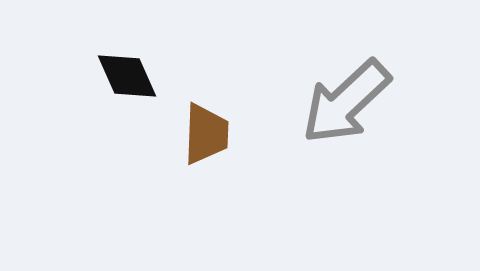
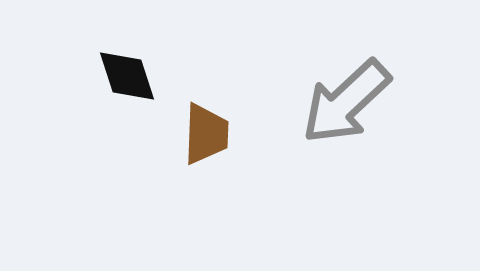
black diamond: rotated 6 degrees clockwise
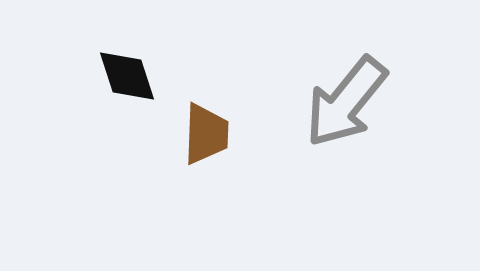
gray arrow: rotated 8 degrees counterclockwise
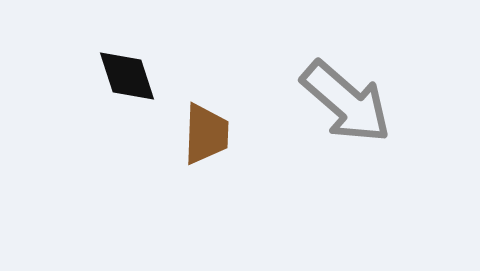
gray arrow: rotated 88 degrees counterclockwise
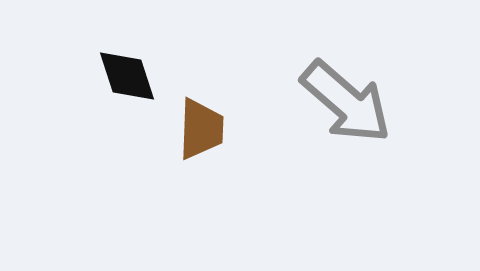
brown trapezoid: moved 5 px left, 5 px up
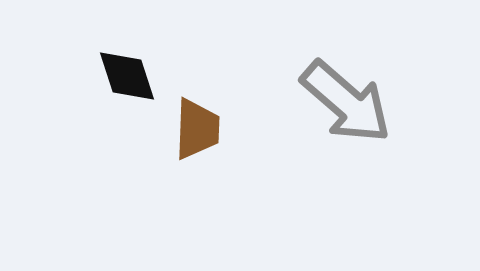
brown trapezoid: moved 4 px left
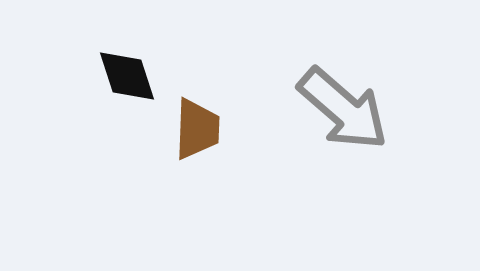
gray arrow: moved 3 px left, 7 px down
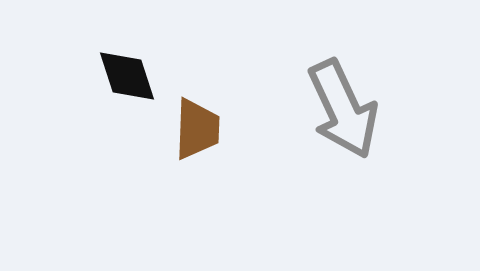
gray arrow: rotated 24 degrees clockwise
